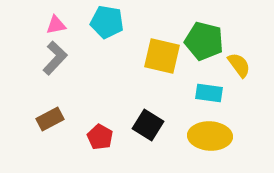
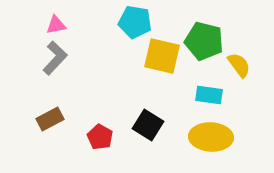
cyan pentagon: moved 28 px right
cyan rectangle: moved 2 px down
yellow ellipse: moved 1 px right, 1 px down
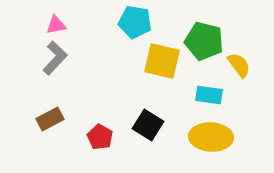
yellow square: moved 5 px down
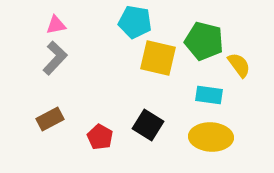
yellow square: moved 4 px left, 3 px up
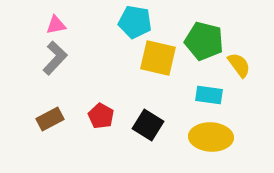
red pentagon: moved 1 px right, 21 px up
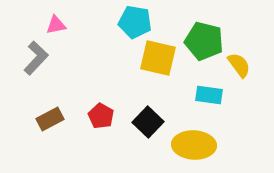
gray L-shape: moved 19 px left
black square: moved 3 px up; rotated 12 degrees clockwise
yellow ellipse: moved 17 px left, 8 px down
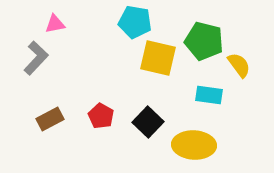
pink triangle: moved 1 px left, 1 px up
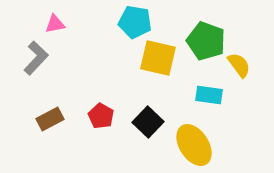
green pentagon: moved 2 px right; rotated 6 degrees clockwise
yellow ellipse: rotated 54 degrees clockwise
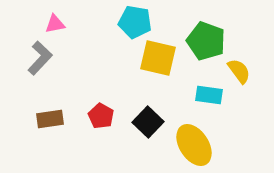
gray L-shape: moved 4 px right
yellow semicircle: moved 6 px down
brown rectangle: rotated 20 degrees clockwise
